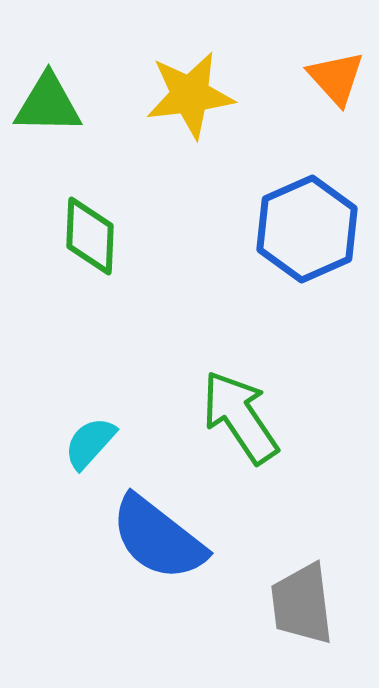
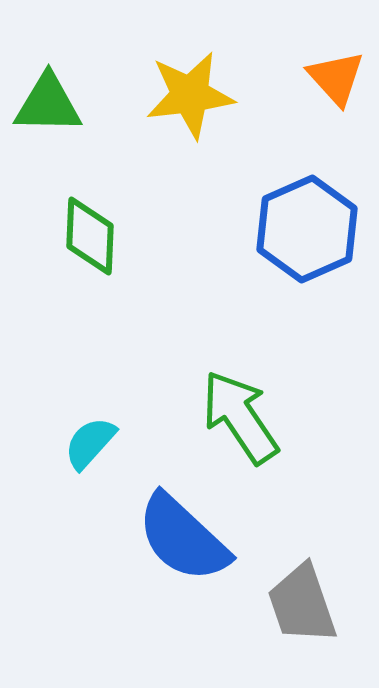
blue semicircle: moved 25 px right; rotated 5 degrees clockwise
gray trapezoid: rotated 12 degrees counterclockwise
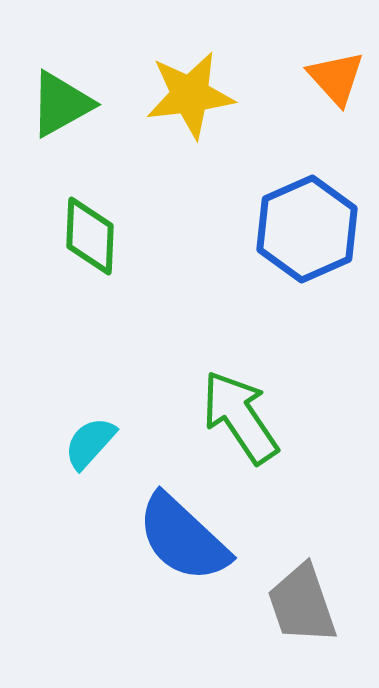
green triangle: moved 13 px right; rotated 30 degrees counterclockwise
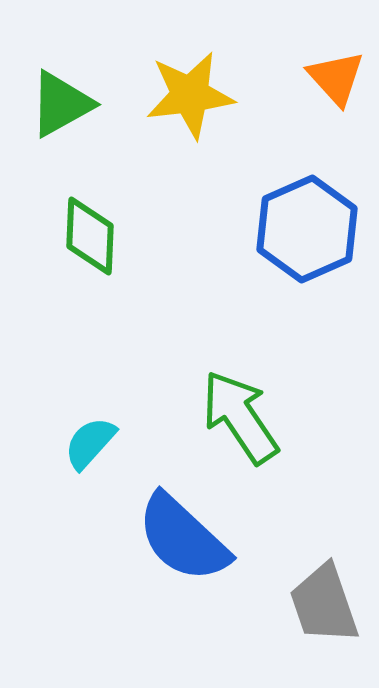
gray trapezoid: moved 22 px right
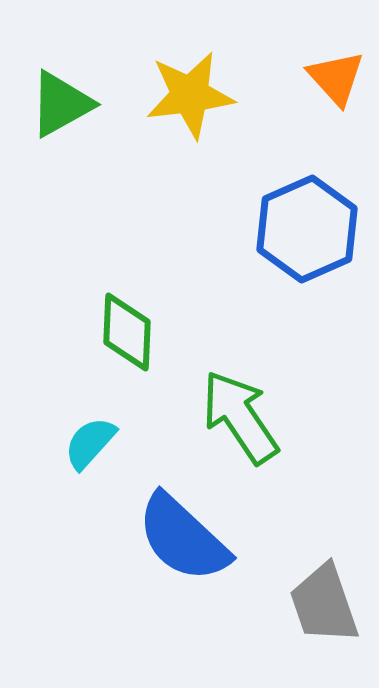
green diamond: moved 37 px right, 96 px down
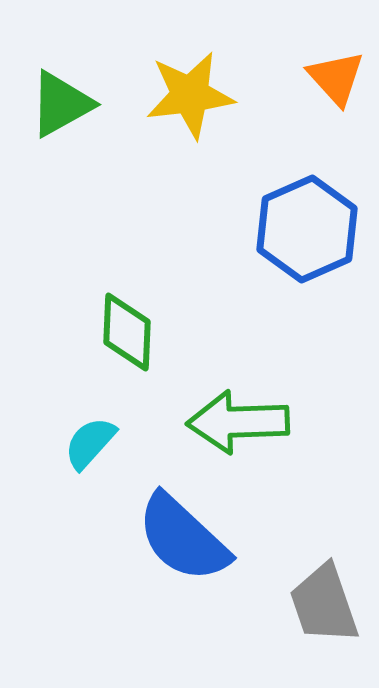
green arrow: moved 2 px left, 5 px down; rotated 58 degrees counterclockwise
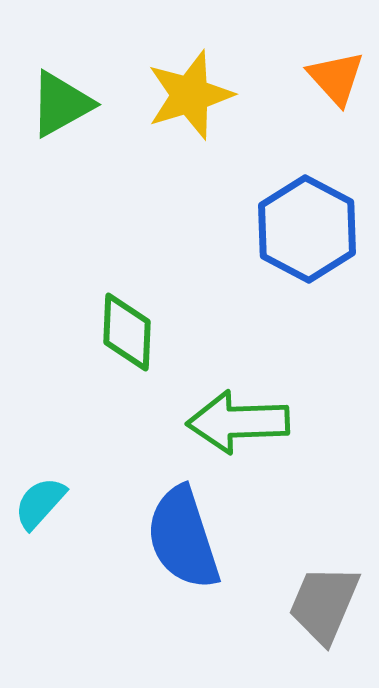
yellow star: rotated 10 degrees counterclockwise
blue hexagon: rotated 8 degrees counterclockwise
cyan semicircle: moved 50 px left, 60 px down
blue semicircle: rotated 29 degrees clockwise
gray trapezoid: rotated 42 degrees clockwise
